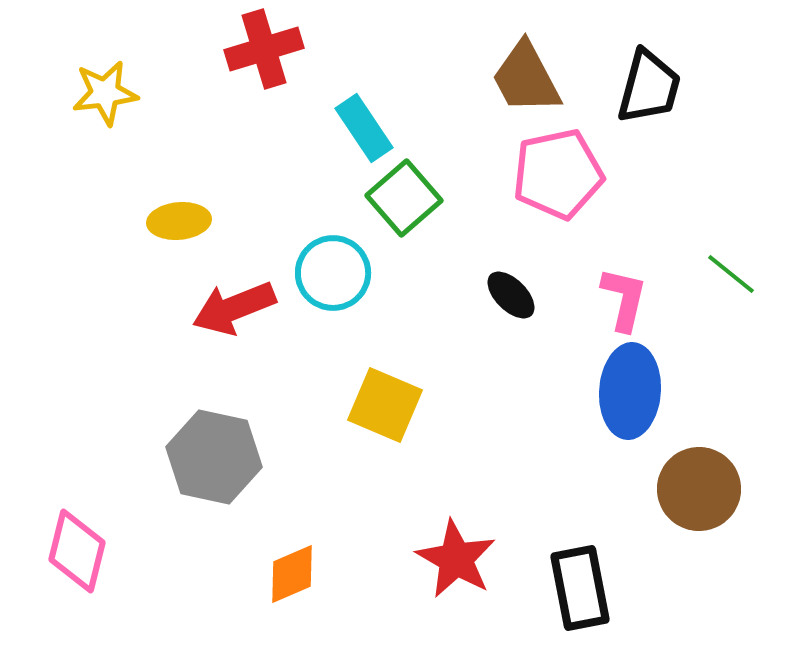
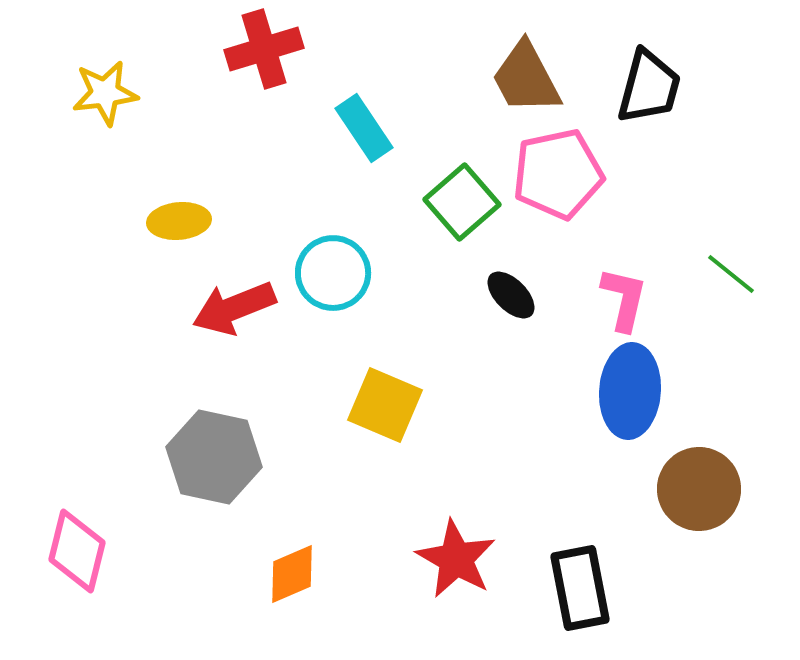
green square: moved 58 px right, 4 px down
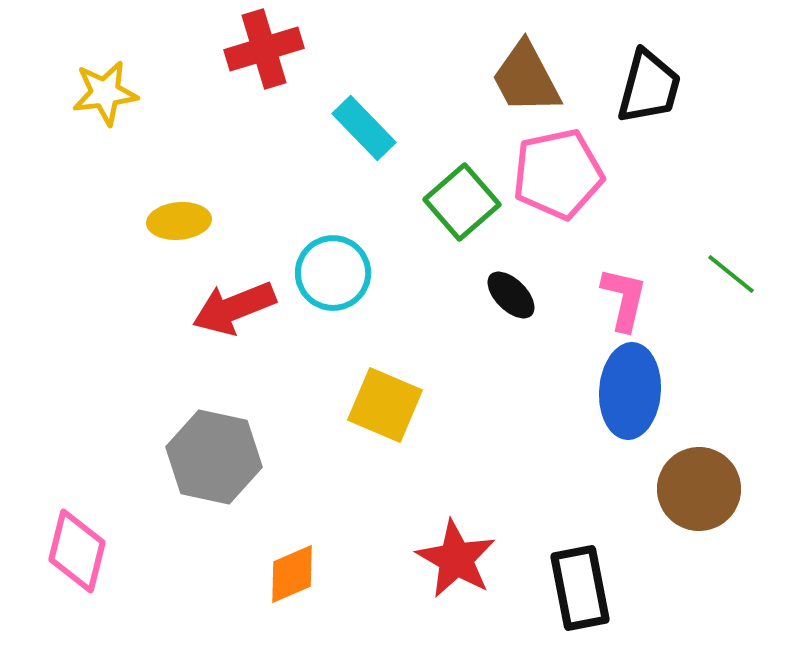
cyan rectangle: rotated 10 degrees counterclockwise
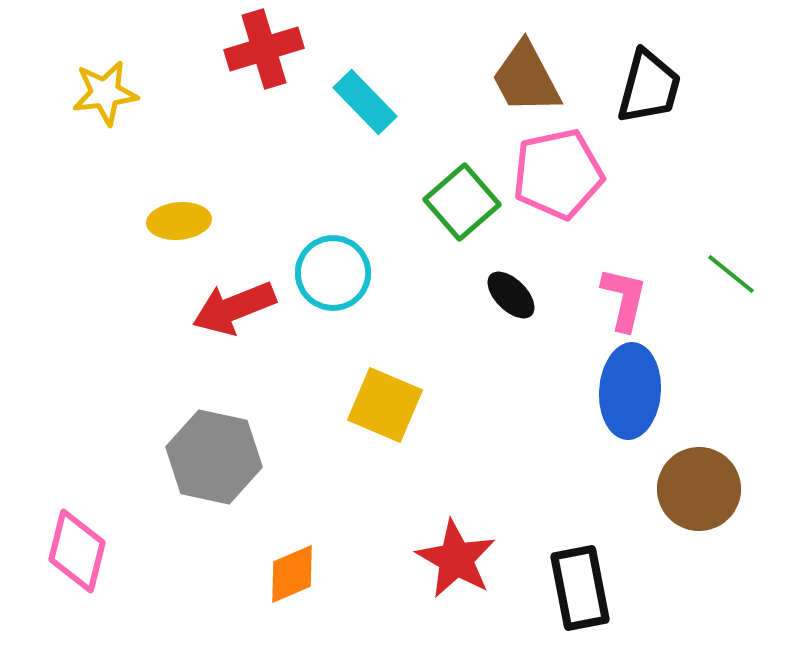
cyan rectangle: moved 1 px right, 26 px up
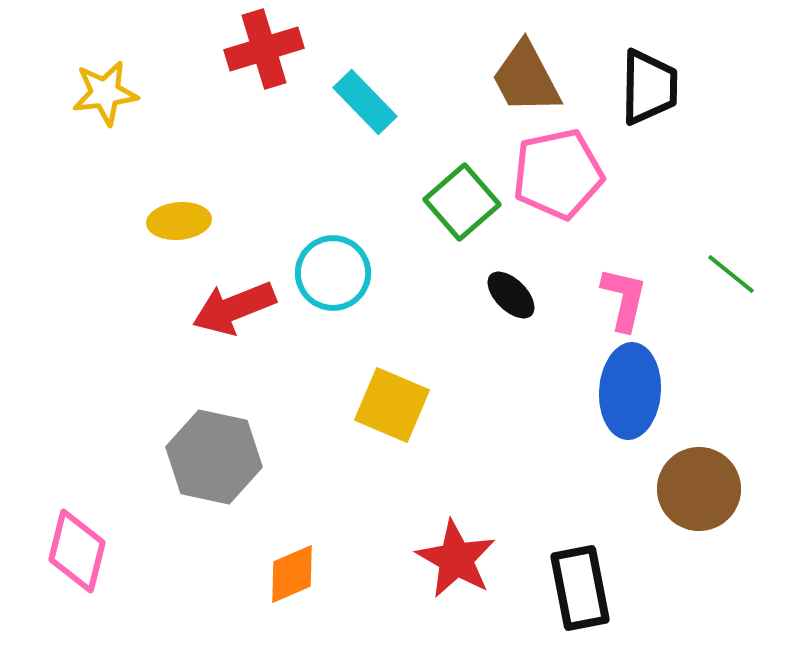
black trapezoid: rotated 14 degrees counterclockwise
yellow square: moved 7 px right
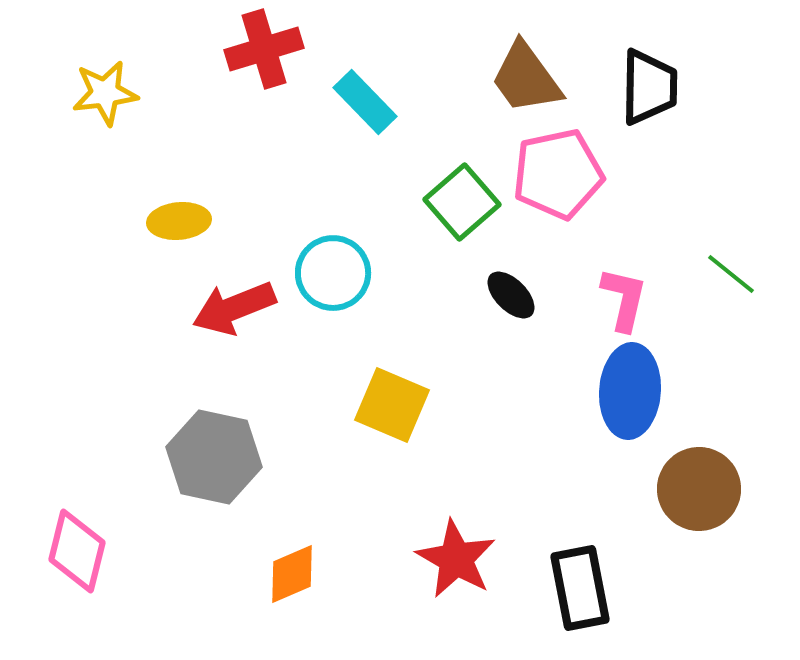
brown trapezoid: rotated 8 degrees counterclockwise
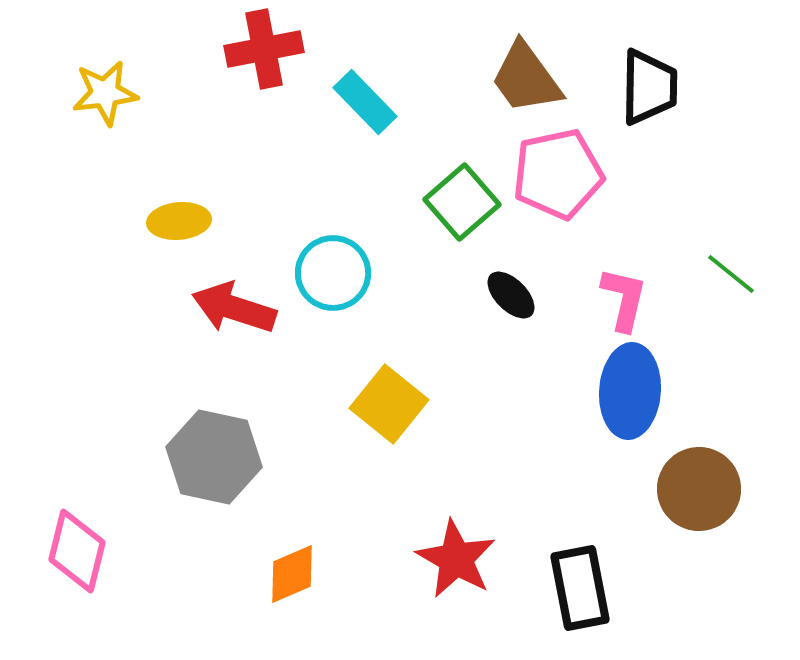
red cross: rotated 6 degrees clockwise
red arrow: rotated 40 degrees clockwise
yellow square: moved 3 px left, 1 px up; rotated 16 degrees clockwise
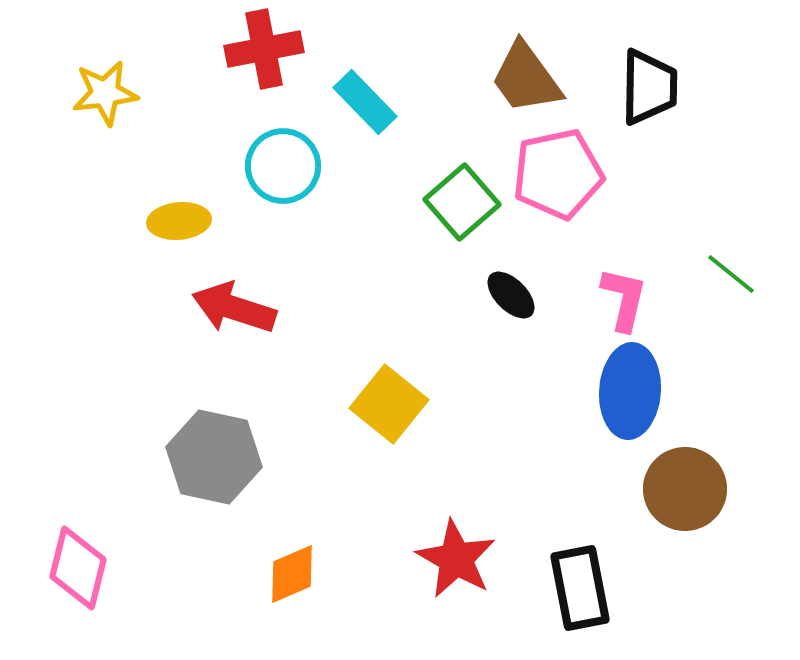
cyan circle: moved 50 px left, 107 px up
brown circle: moved 14 px left
pink diamond: moved 1 px right, 17 px down
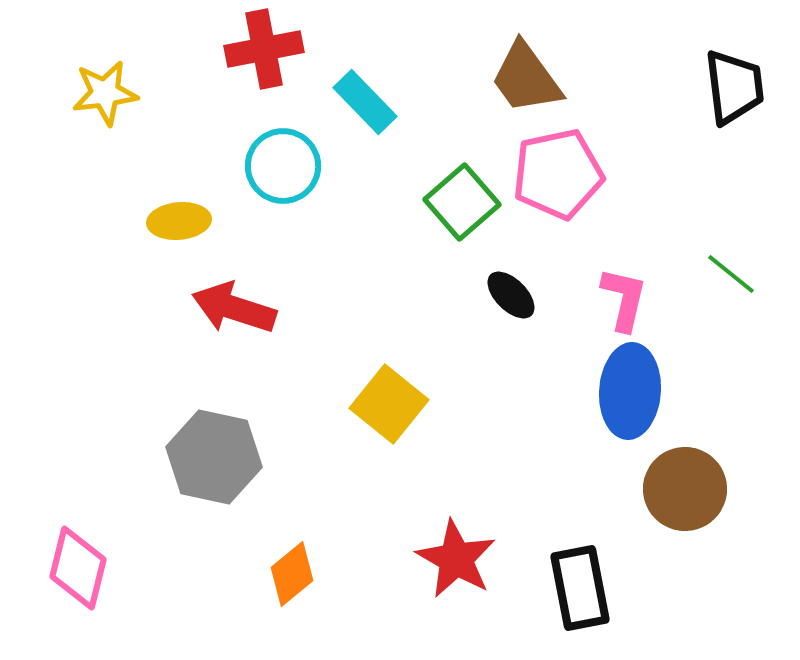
black trapezoid: moved 85 px right; rotated 8 degrees counterclockwise
orange diamond: rotated 16 degrees counterclockwise
